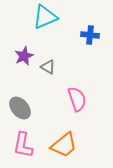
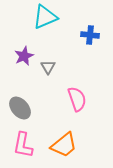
gray triangle: rotated 28 degrees clockwise
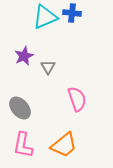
blue cross: moved 18 px left, 22 px up
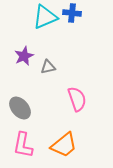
gray triangle: rotated 49 degrees clockwise
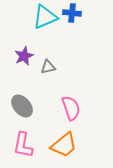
pink semicircle: moved 6 px left, 9 px down
gray ellipse: moved 2 px right, 2 px up
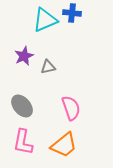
cyan triangle: moved 3 px down
pink L-shape: moved 3 px up
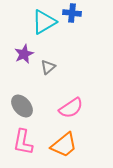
cyan triangle: moved 1 px left, 2 px down; rotated 8 degrees counterclockwise
purple star: moved 2 px up
gray triangle: rotated 28 degrees counterclockwise
pink semicircle: rotated 75 degrees clockwise
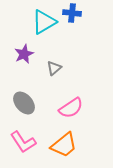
gray triangle: moved 6 px right, 1 px down
gray ellipse: moved 2 px right, 3 px up
pink L-shape: rotated 44 degrees counterclockwise
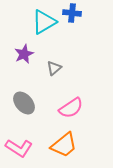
pink L-shape: moved 4 px left, 6 px down; rotated 24 degrees counterclockwise
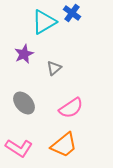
blue cross: rotated 30 degrees clockwise
